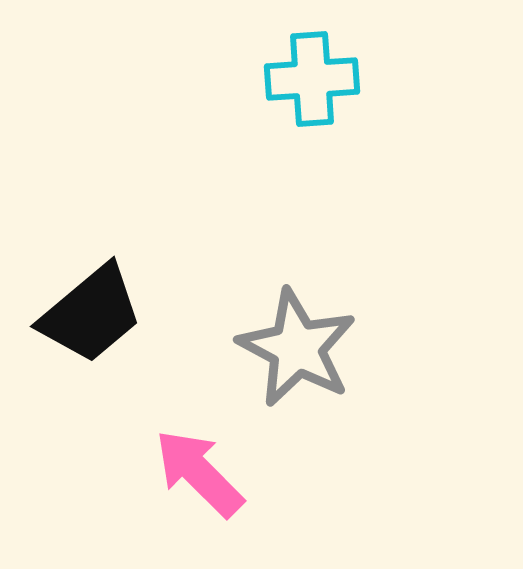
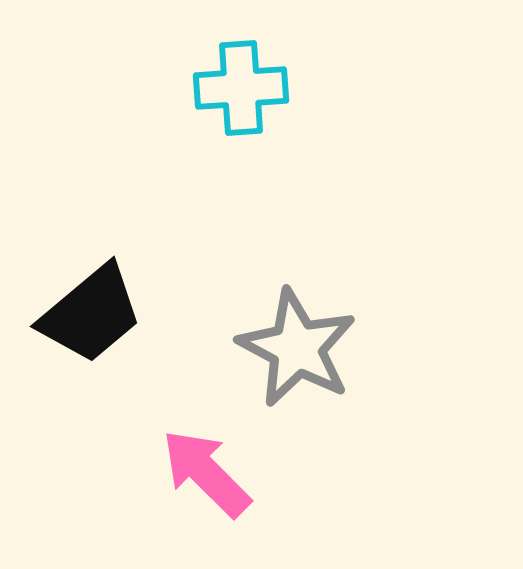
cyan cross: moved 71 px left, 9 px down
pink arrow: moved 7 px right
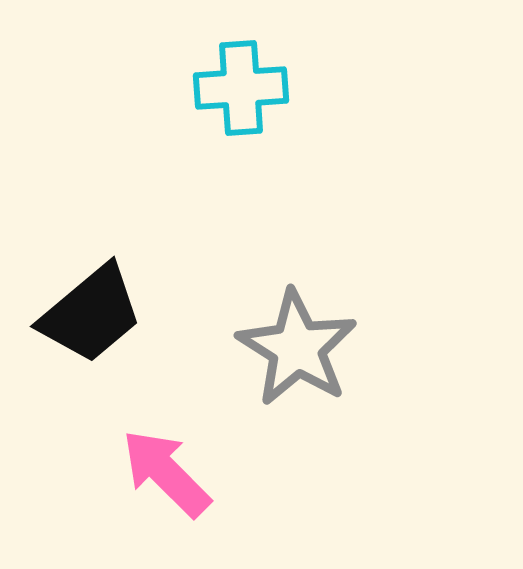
gray star: rotated 4 degrees clockwise
pink arrow: moved 40 px left
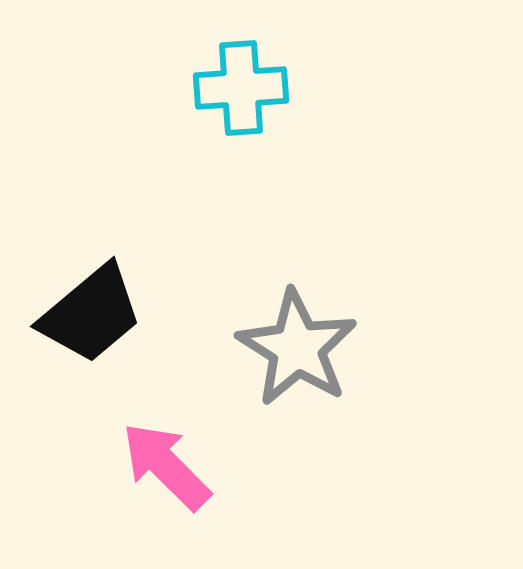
pink arrow: moved 7 px up
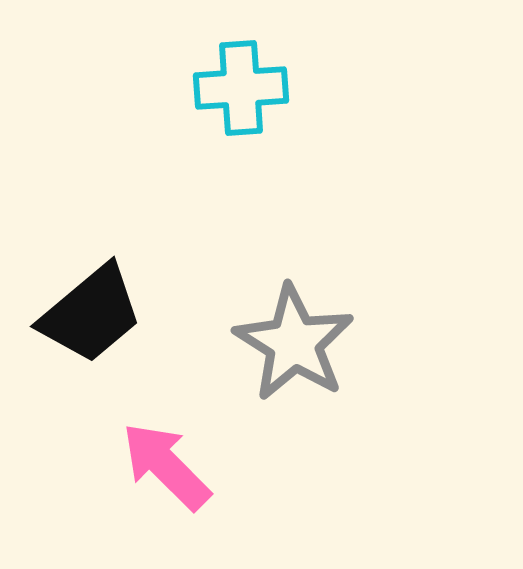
gray star: moved 3 px left, 5 px up
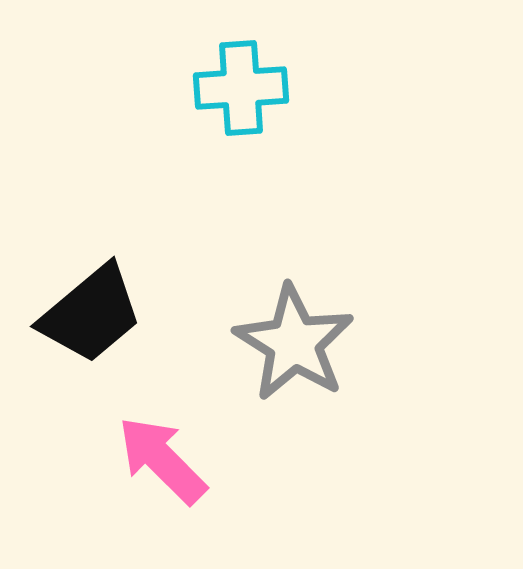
pink arrow: moved 4 px left, 6 px up
